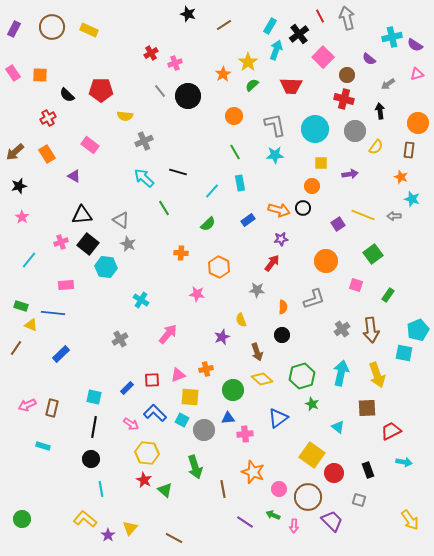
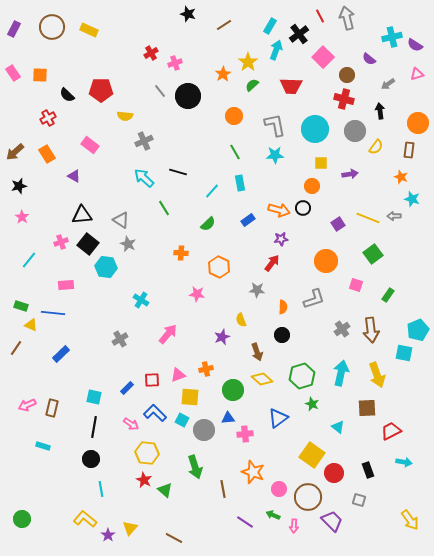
yellow line at (363, 215): moved 5 px right, 3 px down
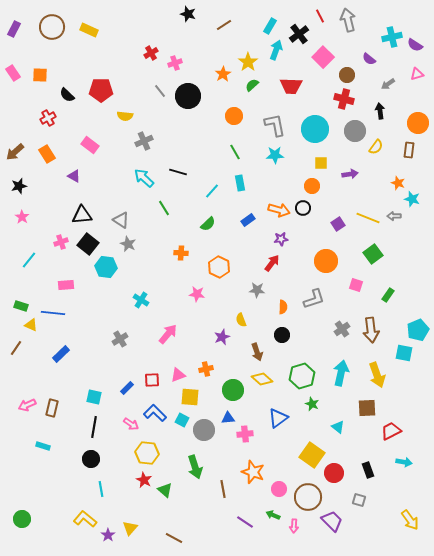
gray arrow at (347, 18): moved 1 px right, 2 px down
orange star at (401, 177): moved 3 px left, 6 px down
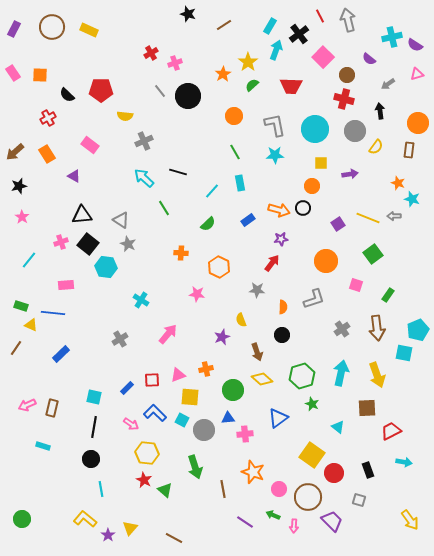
brown arrow at (371, 330): moved 6 px right, 2 px up
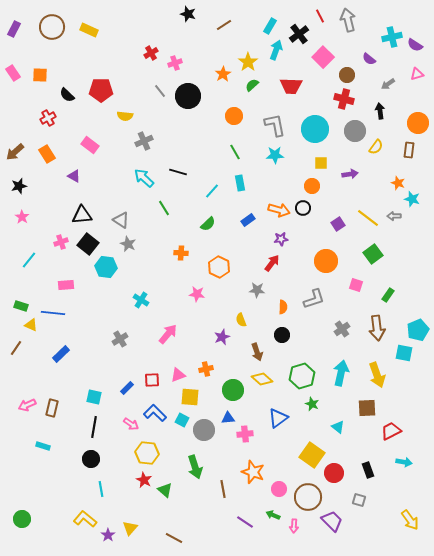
yellow line at (368, 218): rotated 15 degrees clockwise
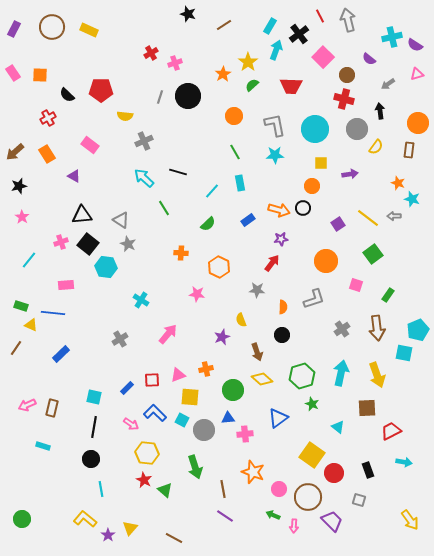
gray line at (160, 91): moved 6 px down; rotated 56 degrees clockwise
gray circle at (355, 131): moved 2 px right, 2 px up
purple line at (245, 522): moved 20 px left, 6 px up
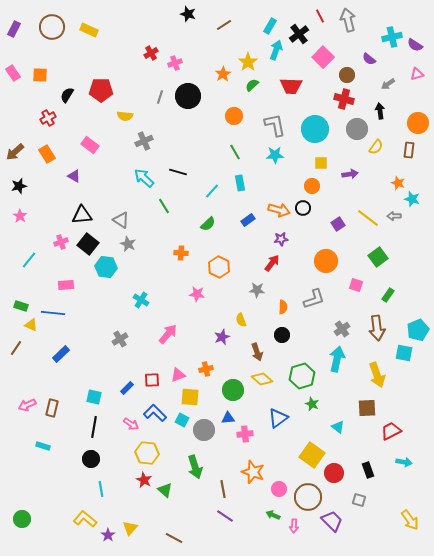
black semicircle at (67, 95): rotated 77 degrees clockwise
green line at (164, 208): moved 2 px up
pink star at (22, 217): moved 2 px left, 1 px up
green square at (373, 254): moved 5 px right, 3 px down
cyan arrow at (341, 373): moved 4 px left, 14 px up
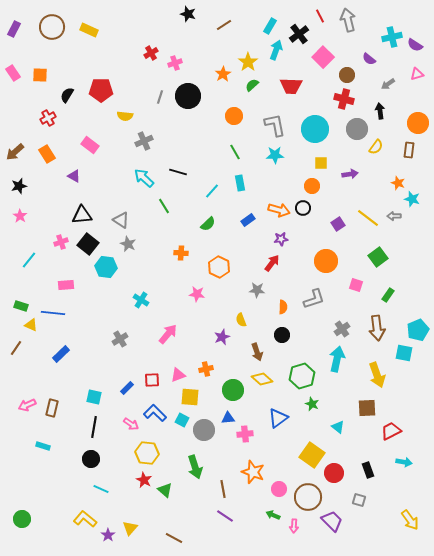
cyan line at (101, 489): rotated 56 degrees counterclockwise
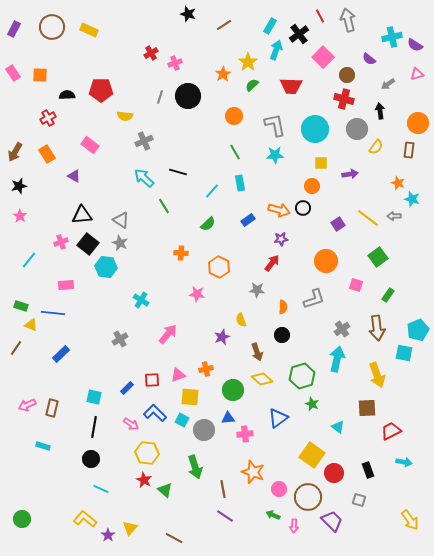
black semicircle at (67, 95): rotated 56 degrees clockwise
brown arrow at (15, 152): rotated 18 degrees counterclockwise
gray star at (128, 244): moved 8 px left, 1 px up
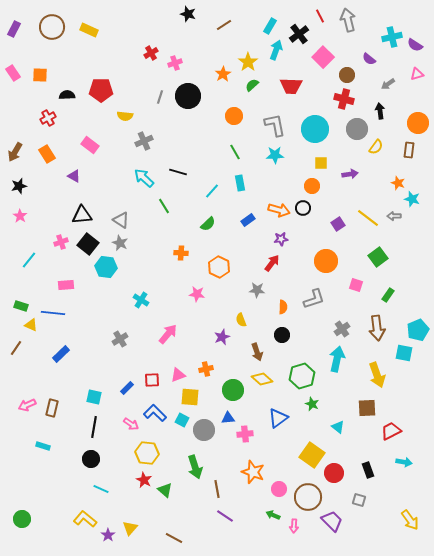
brown line at (223, 489): moved 6 px left
